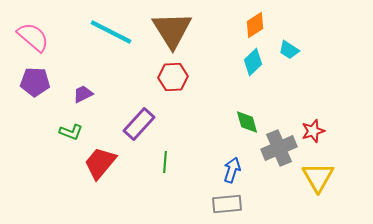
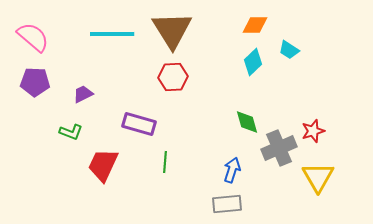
orange diamond: rotated 32 degrees clockwise
cyan line: moved 1 px right, 2 px down; rotated 27 degrees counterclockwise
purple rectangle: rotated 64 degrees clockwise
red trapezoid: moved 3 px right, 2 px down; rotated 15 degrees counterclockwise
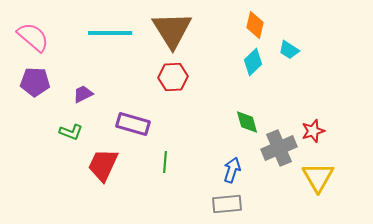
orange diamond: rotated 76 degrees counterclockwise
cyan line: moved 2 px left, 1 px up
purple rectangle: moved 6 px left
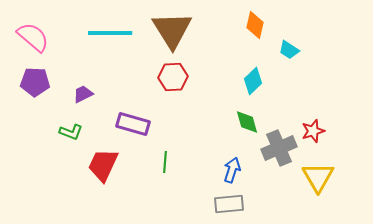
cyan diamond: moved 19 px down
gray rectangle: moved 2 px right
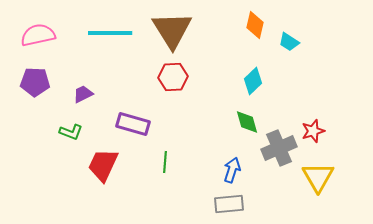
pink semicircle: moved 5 px right, 2 px up; rotated 52 degrees counterclockwise
cyan trapezoid: moved 8 px up
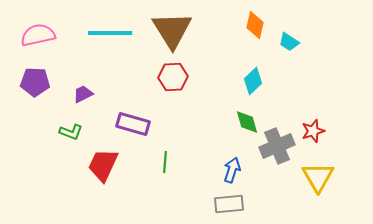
gray cross: moved 2 px left, 2 px up
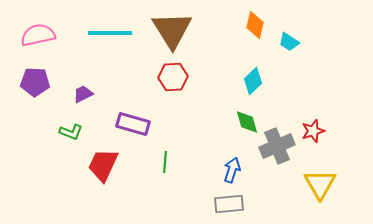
yellow triangle: moved 2 px right, 7 px down
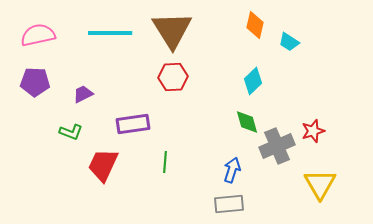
purple rectangle: rotated 24 degrees counterclockwise
